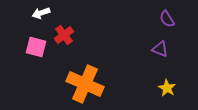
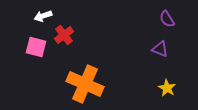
white arrow: moved 2 px right, 3 px down
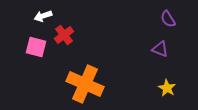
purple semicircle: moved 1 px right
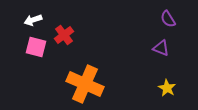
white arrow: moved 10 px left, 4 px down
purple triangle: moved 1 px right, 1 px up
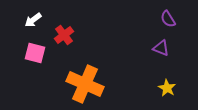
white arrow: rotated 18 degrees counterclockwise
pink square: moved 1 px left, 6 px down
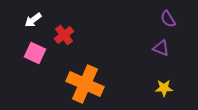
pink square: rotated 10 degrees clockwise
yellow star: moved 3 px left; rotated 30 degrees counterclockwise
